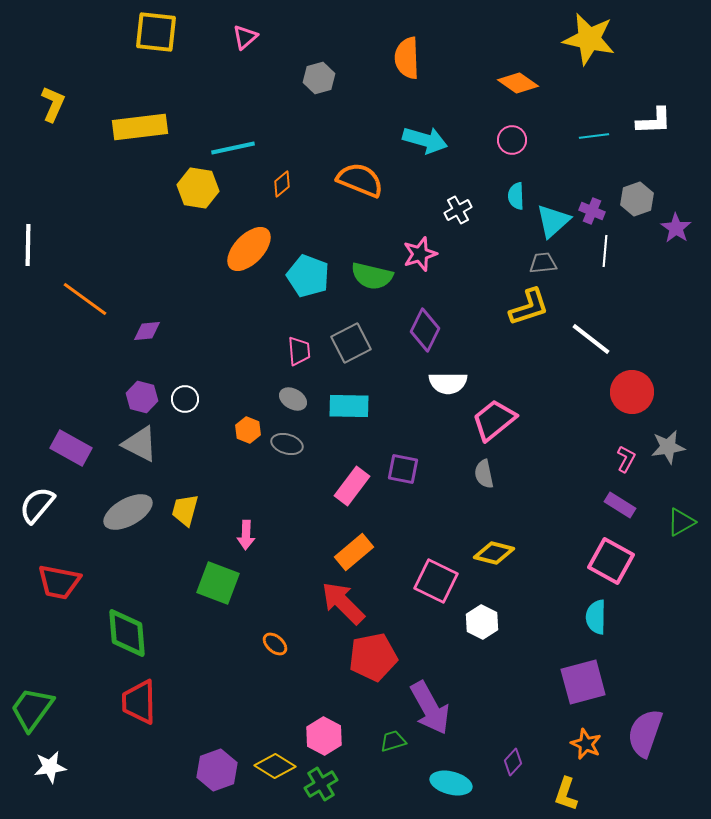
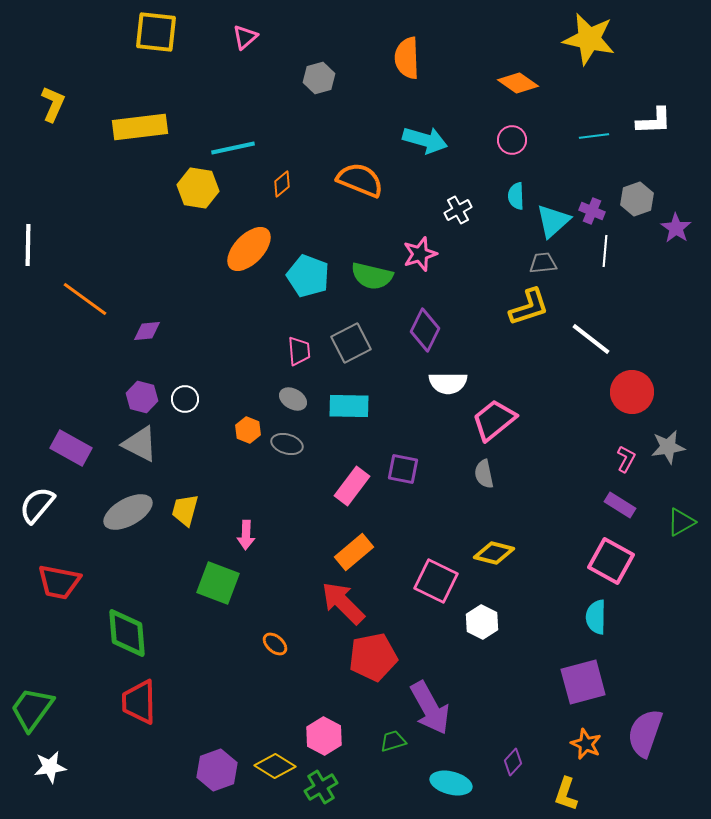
green cross at (321, 784): moved 3 px down
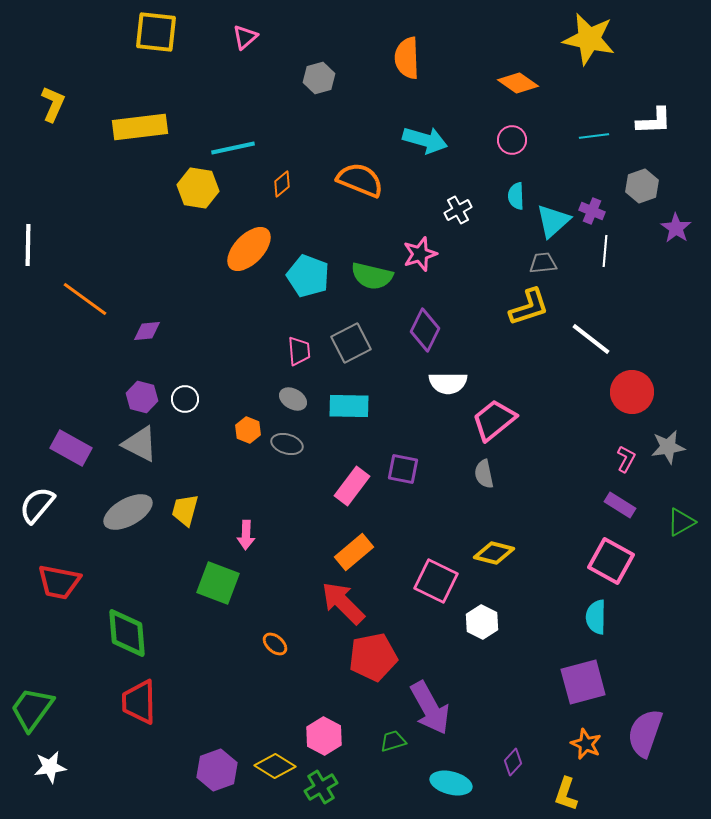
gray hexagon at (637, 199): moved 5 px right, 13 px up
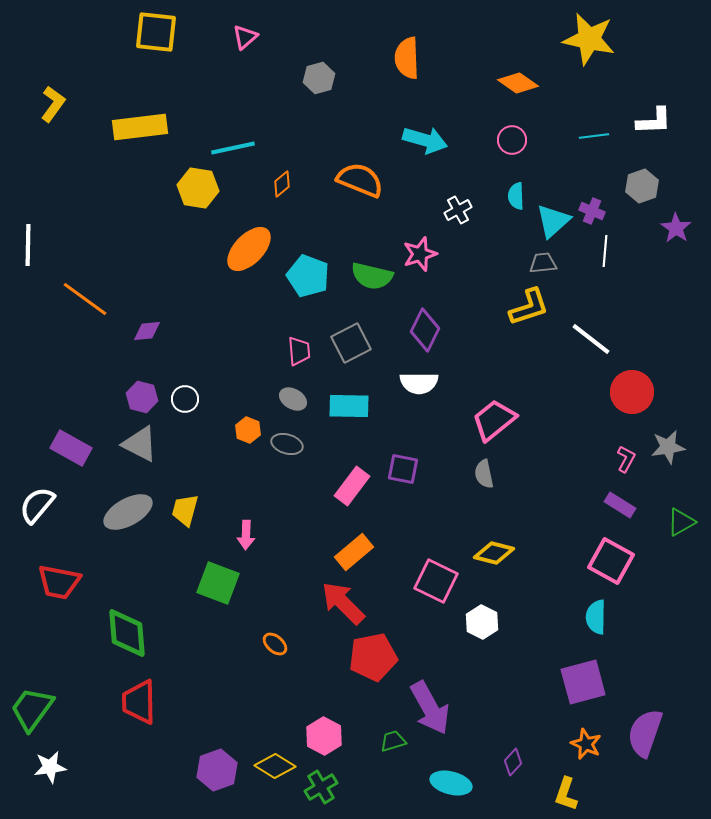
yellow L-shape at (53, 104): rotated 12 degrees clockwise
white semicircle at (448, 383): moved 29 px left
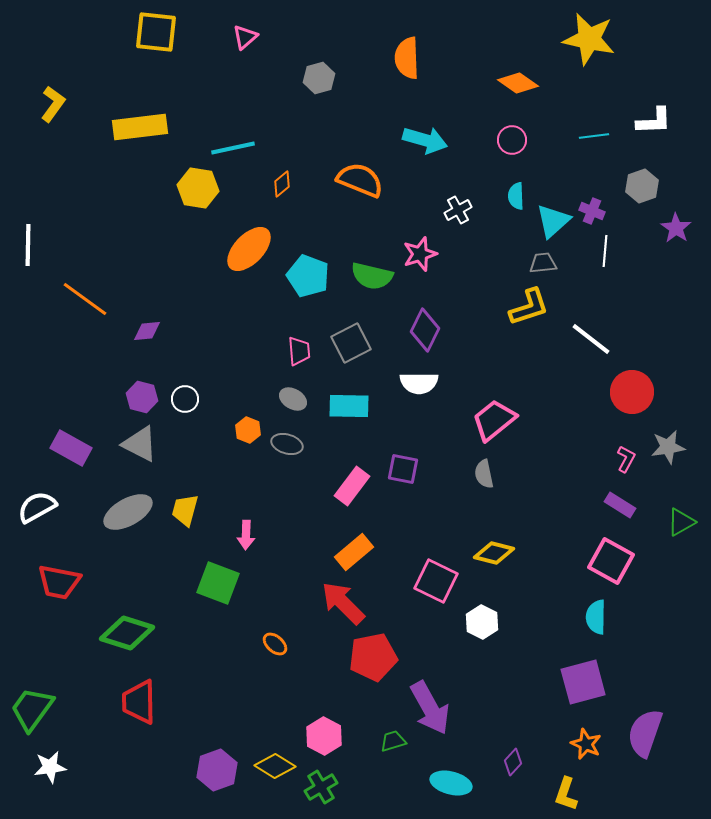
white semicircle at (37, 505): moved 2 px down; rotated 21 degrees clockwise
green diamond at (127, 633): rotated 68 degrees counterclockwise
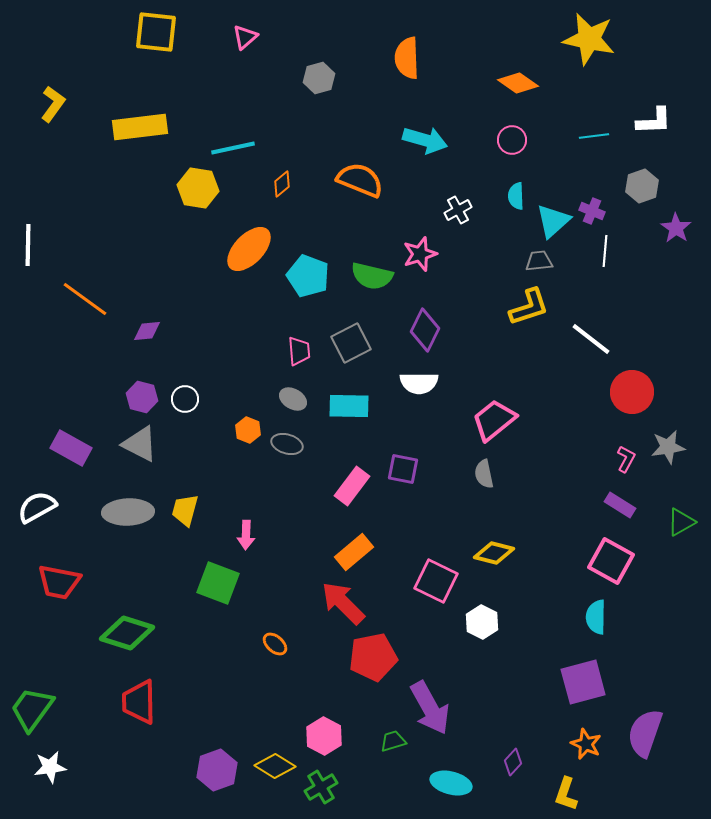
gray trapezoid at (543, 263): moved 4 px left, 2 px up
gray ellipse at (128, 512): rotated 27 degrees clockwise
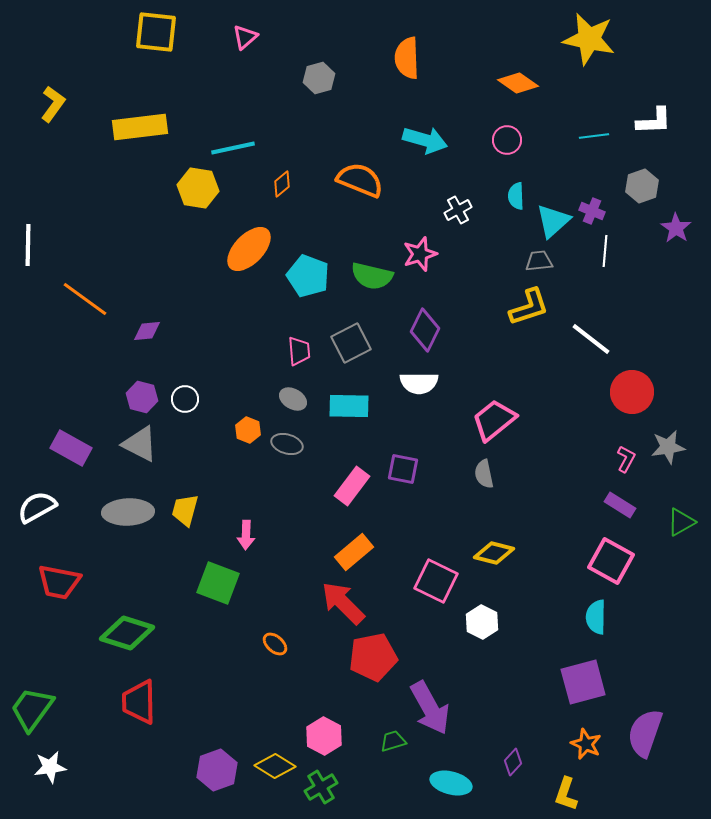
pink circle at (512, 140): moved 5 px left
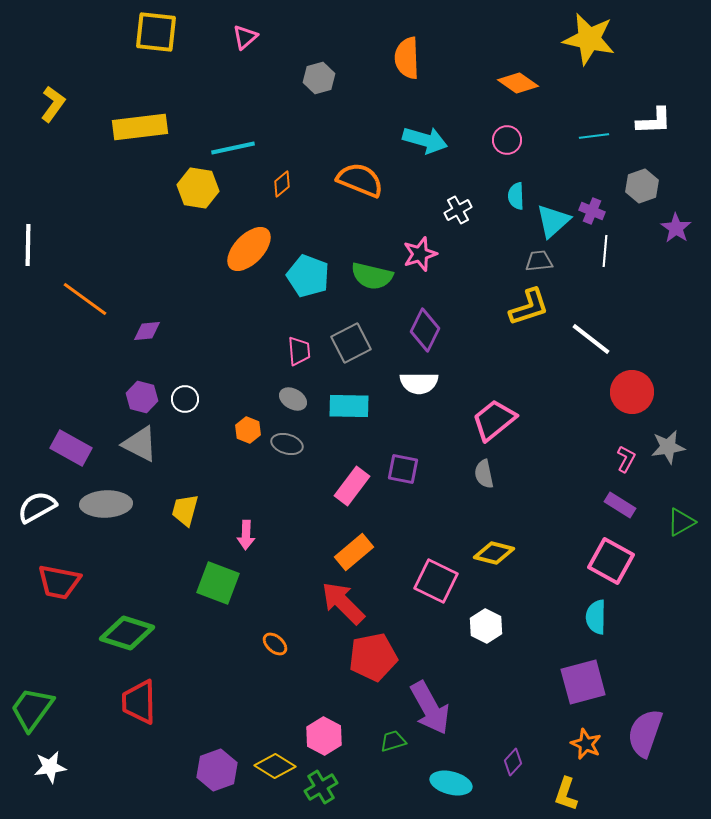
gray ellipse at (128, 512): moved 22 px left, 8 px up
white hexagon at (482, 622): moved 4 px right, 4 px down
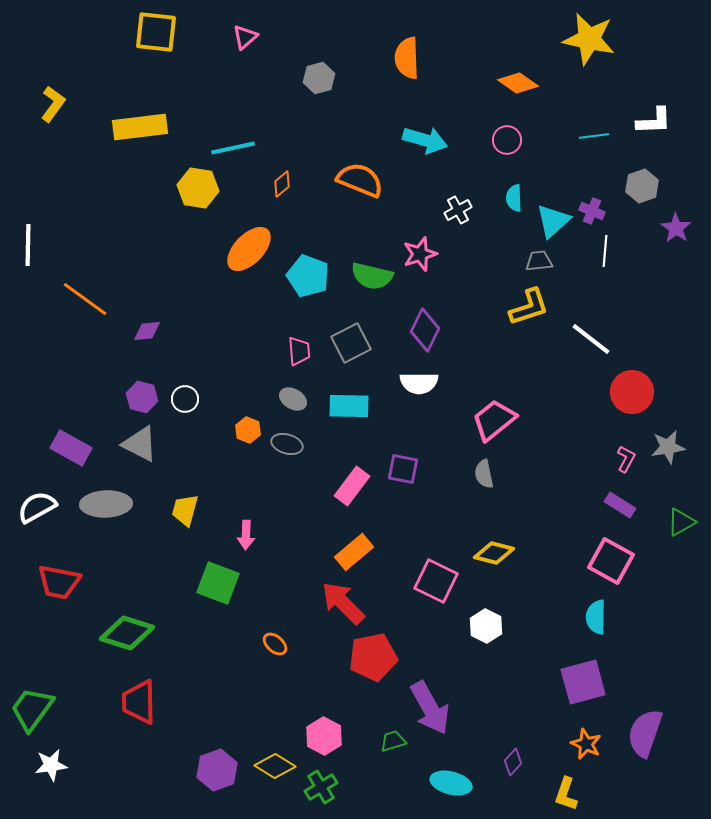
cyan semicircle at (516, 196): moved 2 px left, 2 px down
white star at (50, 767): moved 1 px right, 2 px up
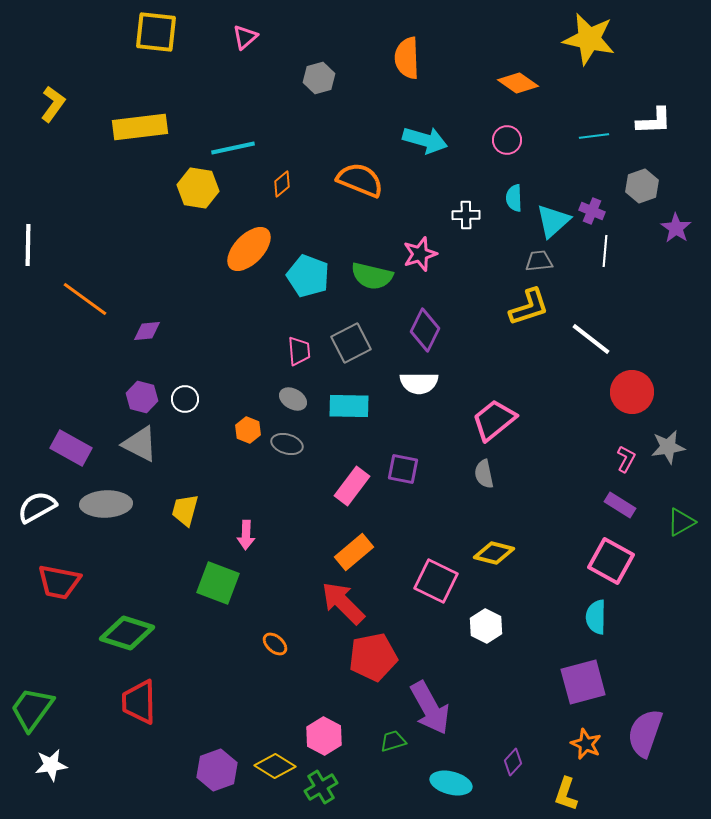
white cross at (458, 210): moved 8 px right, 5 px down; rotated 28 degrees clockwise
